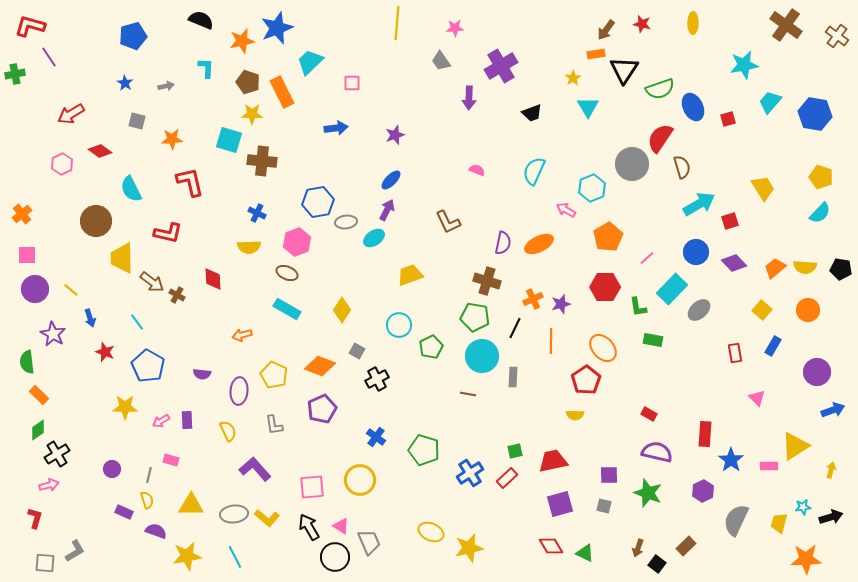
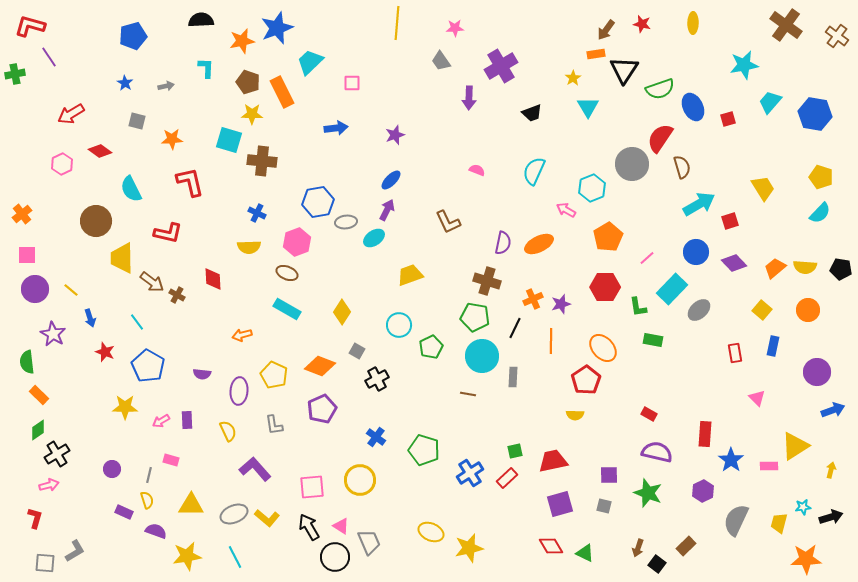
black semicircle at (201, 20): rotated 25 degrees counterclockwise
yellow diamond at (342, 310): moved 2 px down
blue rectangle at (773, 346): rotated 18 degrees counterclockwise
gray ellipse at (234, 514): rotated 16 degrees counterclockwise
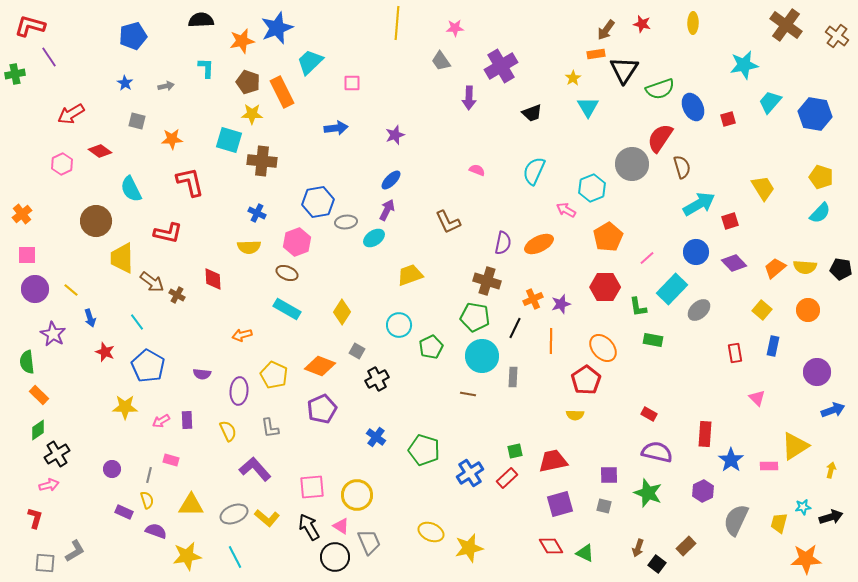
gray L-shape at (274, 425): moved 4 px left, 3 px down
yellow circle at (360, 480): moved 3 px left, 15 px down
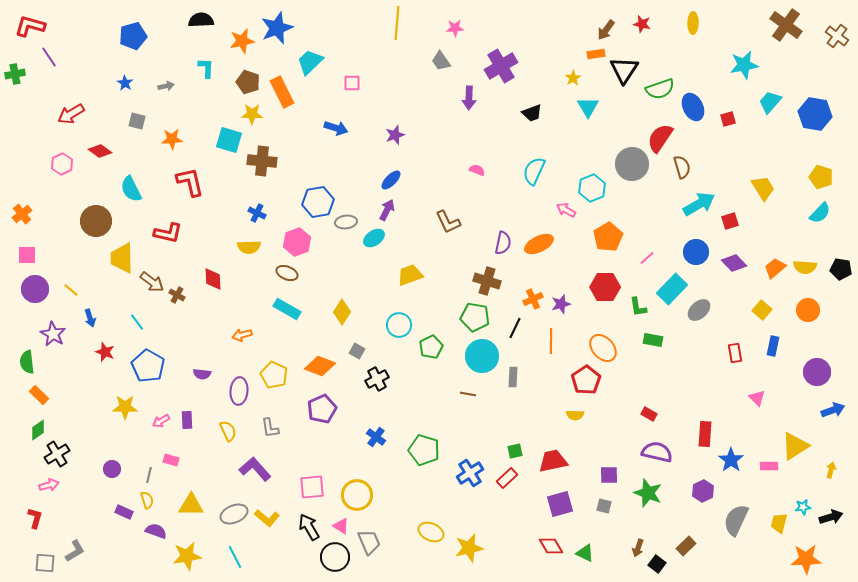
blue arrow at (336, 128): rotated 25 degrees clockwise
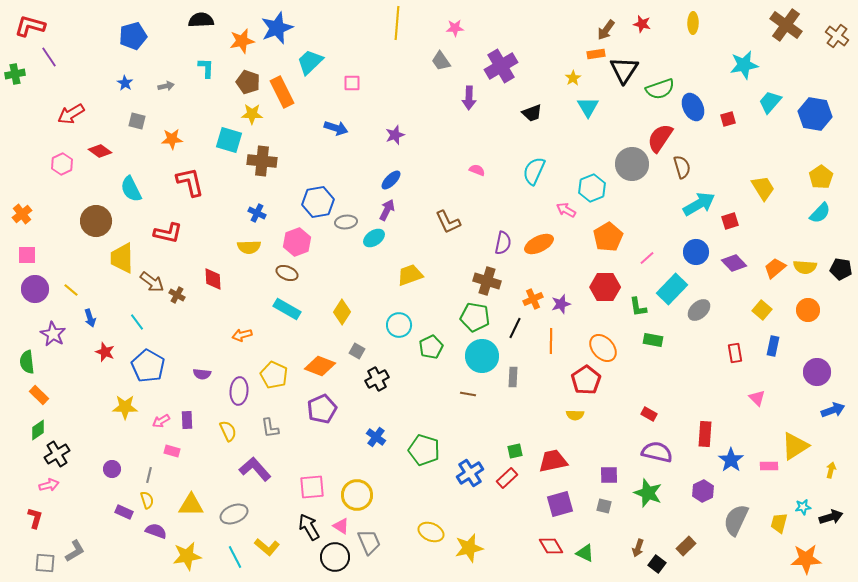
yellow pentagon at (821, 177): rotated 20 degrees clockwise
pink rectangle at (171, 460): moved 1 px right, 9 px up
yellow L-shape at (267, 518): moved 29 px down
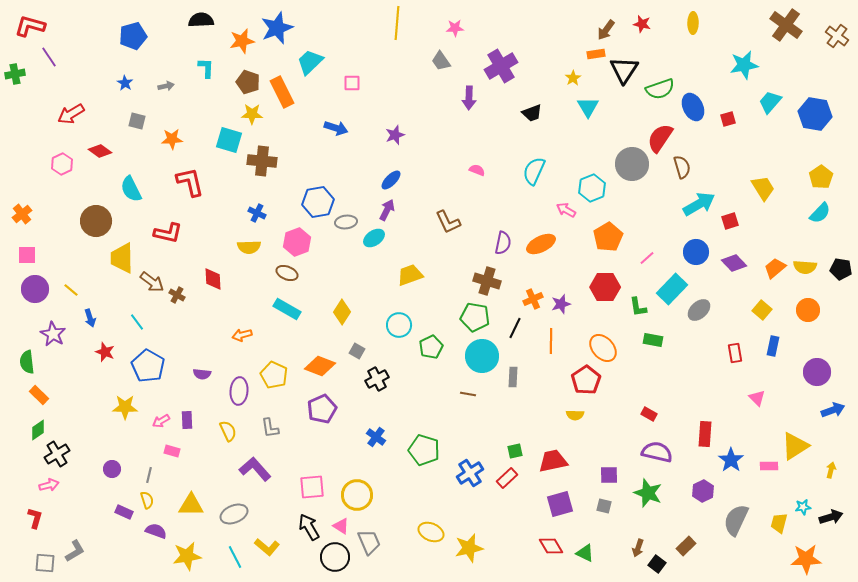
orange ellipse at (539, 244): moved 2 px right
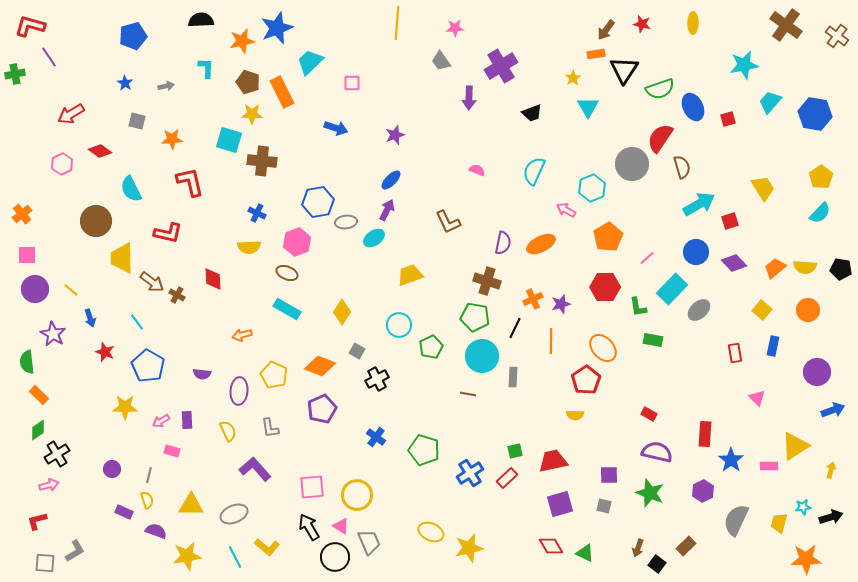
green star at (648, 493): moved 2 px right
red L-shape at (35, 518): moved 2 px right, 3 px down; rotated 120 degrees counterclockwise
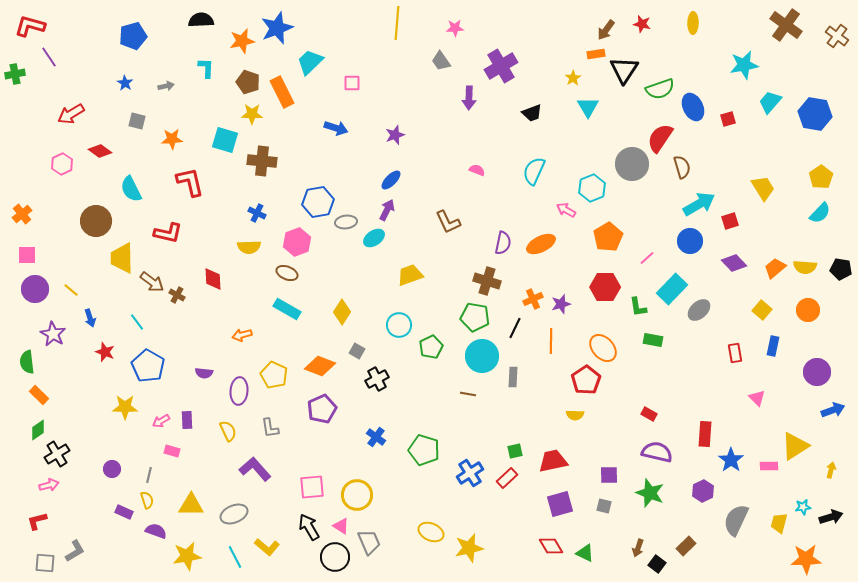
cyan square at (229, 140): moved 4 px left
blue circle at (696, 252): moved 6 px left, 11 px up
purple semicircle at (202, 374): moved 2 px right, 1 px up
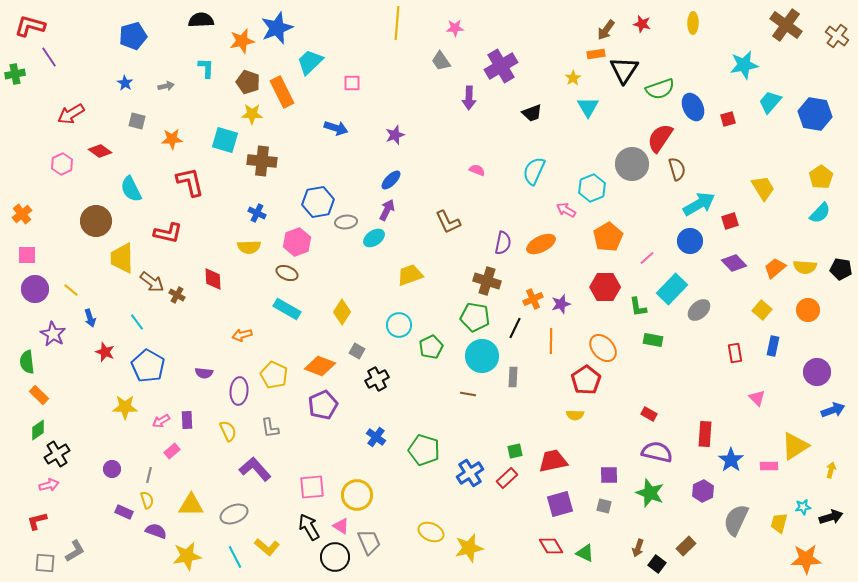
brown semicircle at (682, 167): moved 5 px left, 2 px down
purple pentagon at (322, 409): moved 1 px right, 4 px up
pink rectangle at (172, 451): rotated 56 degrees counterclockwise
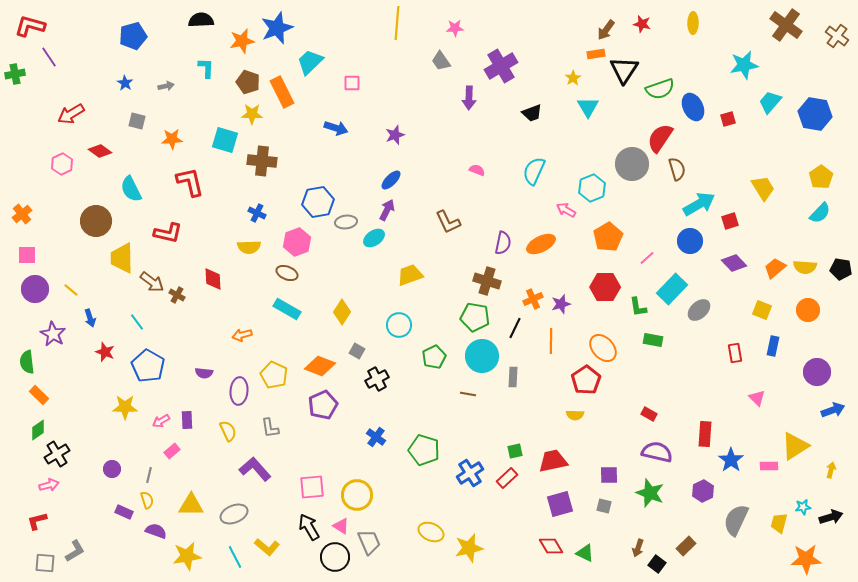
yellow square at (762, 310): rotated 18 degrees counterclockwise
green pentagon at (431, 347): moved 3 px right, 10 px down
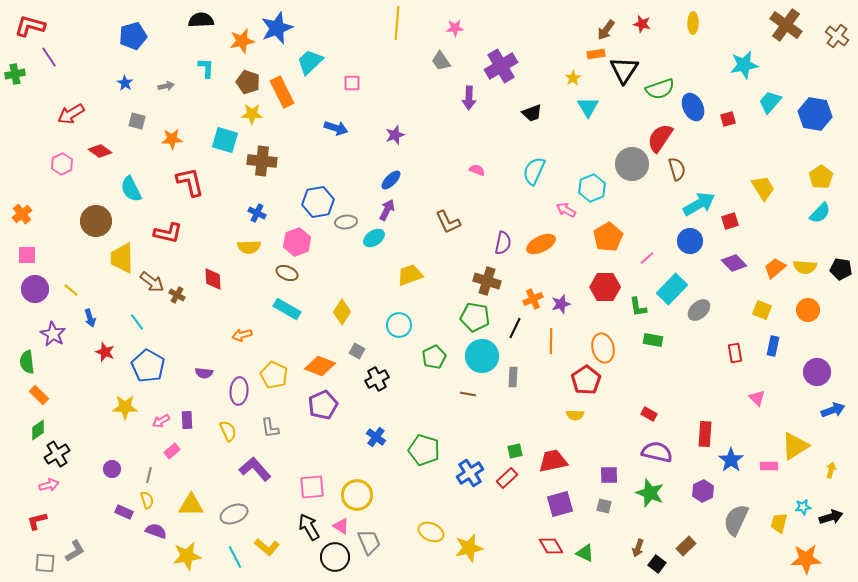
orange ellipse at (603, 348): rotated 28 degrees clockwise
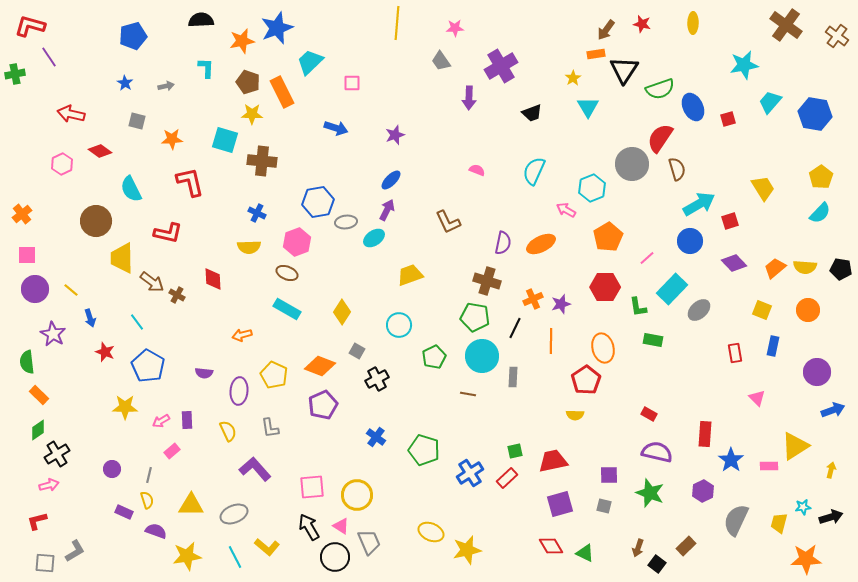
red arrow at (71, 114): rotated 44 degrees clockwise
yellow star at (469, 548): moved 2 px left, 2 px down
